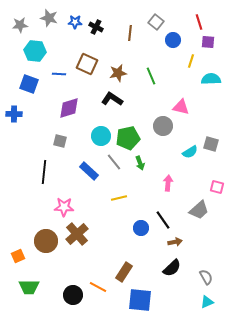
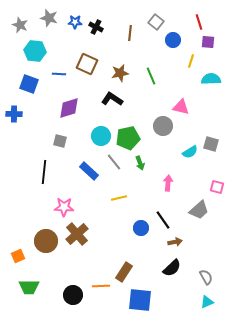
gray star at (20, 25): rotated 28 degrees clockwise
brown star at (118, 73): moved 2 px right
orange line at (98, 287): moved 3 px right, 1 px up; rotated 30 degrees counterclockwise
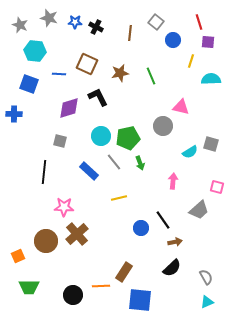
black L-shape at (112, 99): moved 14 px left, 2 px up; rotated 30 degrees clockwise
pink arrow at (168, 183): moved 5 px right, 2 px up
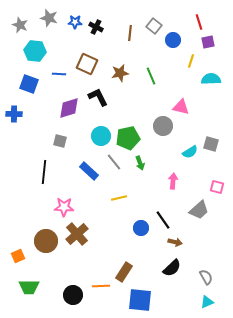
gray square at (156, 22): moved 2 px left, 4 px down
purple square at (208, 42): rotated 16 degrees counterclockwise
brown arrow at (175, 242): rotated 24 degrees clockwise
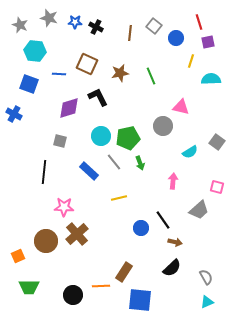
blue circle at (173, 40): moved 3 px right, 2 px up
blue cross at (14, 114): rotated 28 degrees clockwise
gray square at (211, 144): moved 6 px right, 2 px up; rotated 21 degrees clockwise
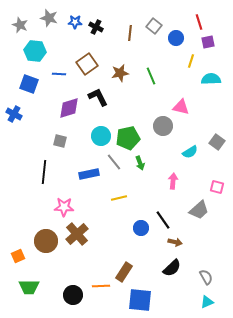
brown square at (87, 64): rotated 30 degrees clockwise
blue rectangle at (89, 171): moved 3 px down; rotated 54 degrees counterclockwise
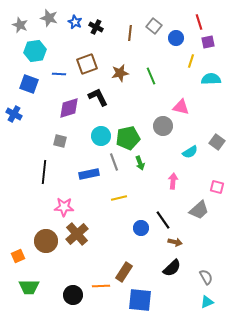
blue star at (75, 22): rotated 24 degrees clockwise
cyan hexagon at (35, 51): rotated 15 degrees counterclockwise
brown square at (87, 64): rotated 15 degrees clockwise
gray line at (114, 162): rotated 18 degrees clockwise
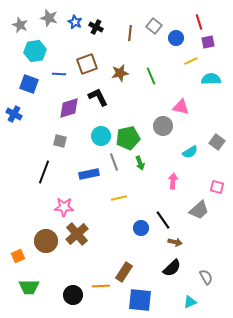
yellow line at (191, 61): rotated 48 degrees clockwise
black line at (44, 172): rotated 15 degrees clockwise
cyan triangle at (207, 302): moved 17 px left
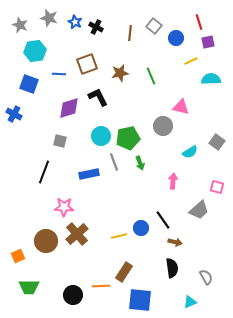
yellow line at (119, 198): moved 38 px down
black semicircle at (172, 268): rotated 54 degrees counterclockwise
